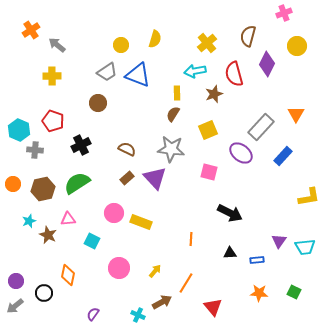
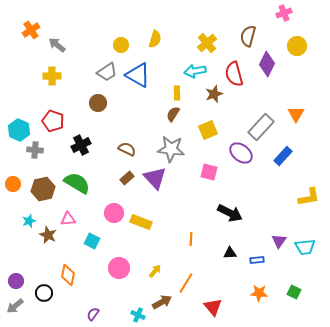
blue triangle at (138, 75): rotated 8 degrees clockwise
green semicircle at (77, 183): rotated 64 degrees clockwise
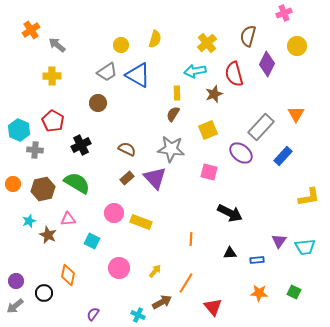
red pentagon at (53, 121): rotated 10 degrees clockwise
